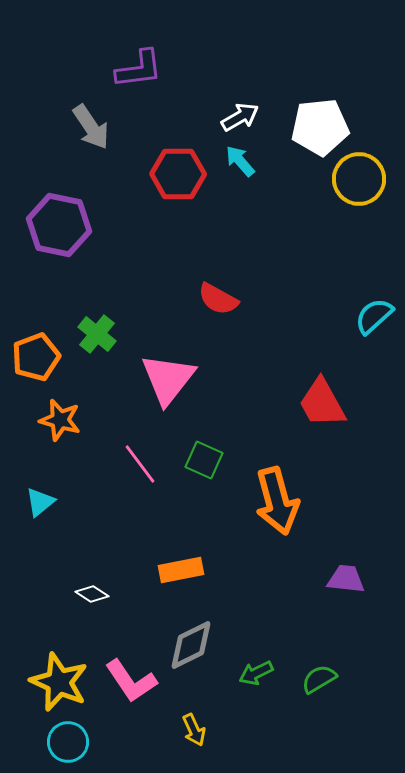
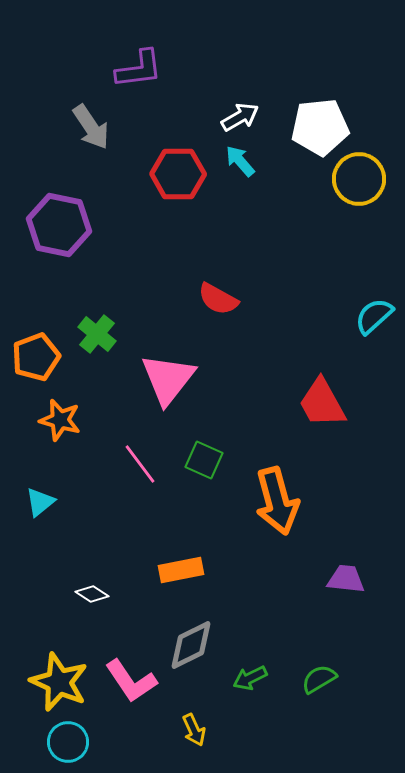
green arrow: moved 6 px left, 5 px down
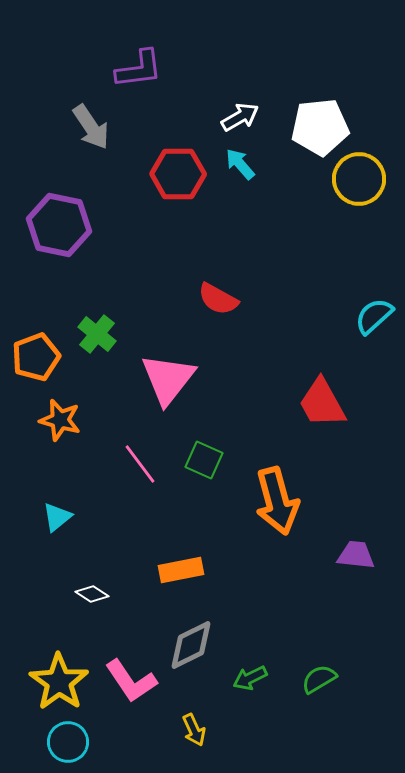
cyan arrow: moved 3 px down
cyan triangle: moved 17 px right, 15 px down
purple trapezoid: moved 10 px right, 24 px up
yellow star: rotated 12 degrees clockwise
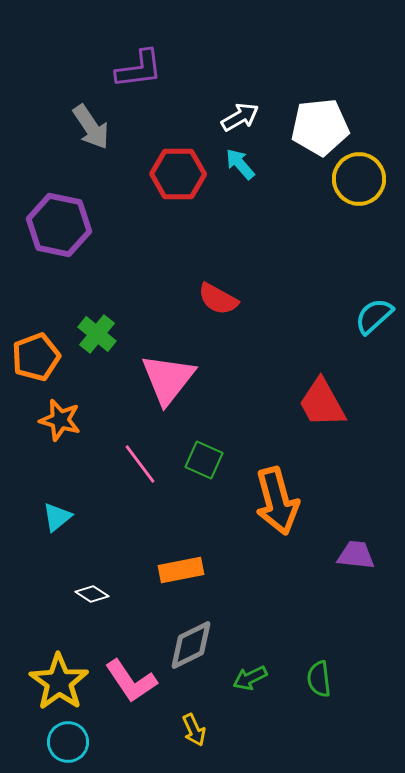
green semicircle: rotated 66 degrees counterclockwise
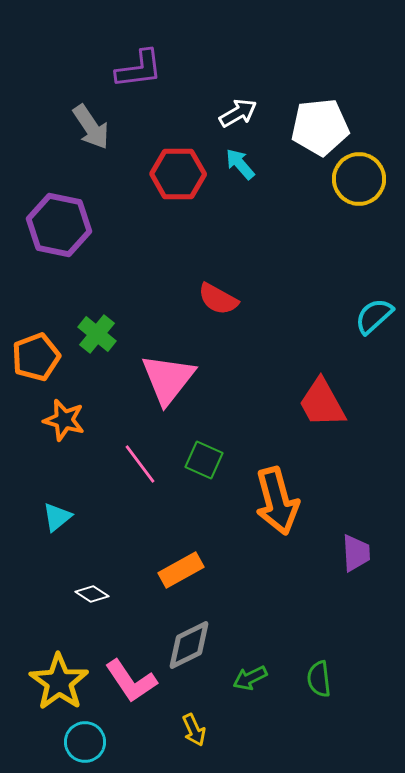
white arrow: moved 2 px left, 4 px up
orange star: moved 4 px right
purple trapezoid: moved 2 px up; rotated 81 degrees clockwise
orange rectangle: rotated 18 degrees counterclockwise
gray diamond: moved 2 px left
cyan circle: moved 17 px right
